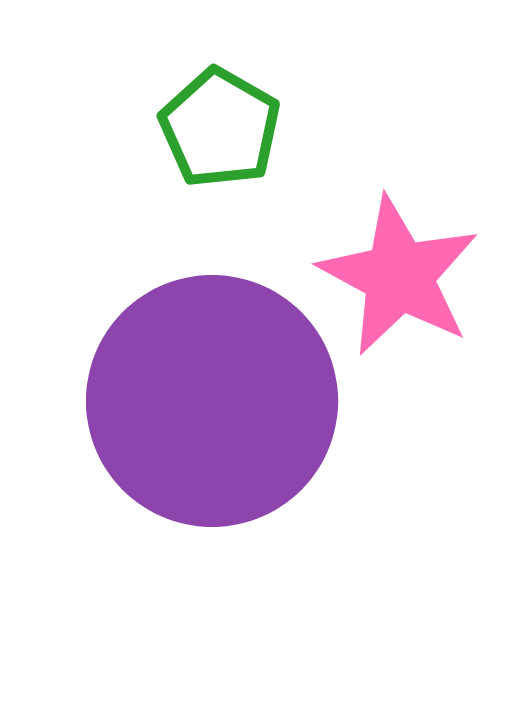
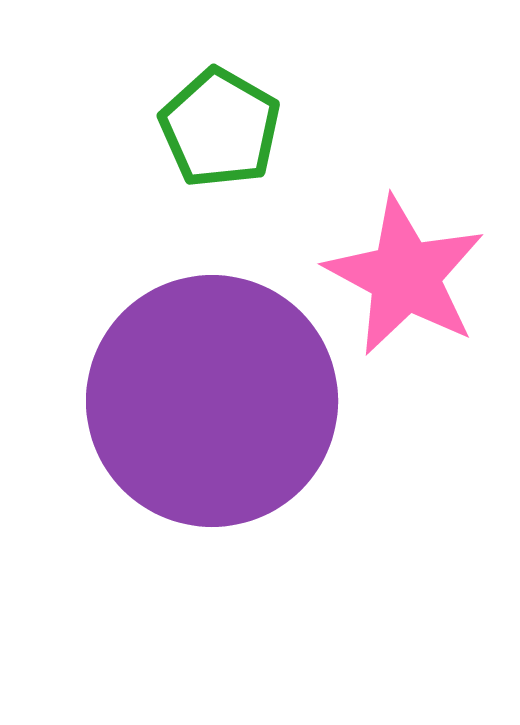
pink star: moved 6 px right
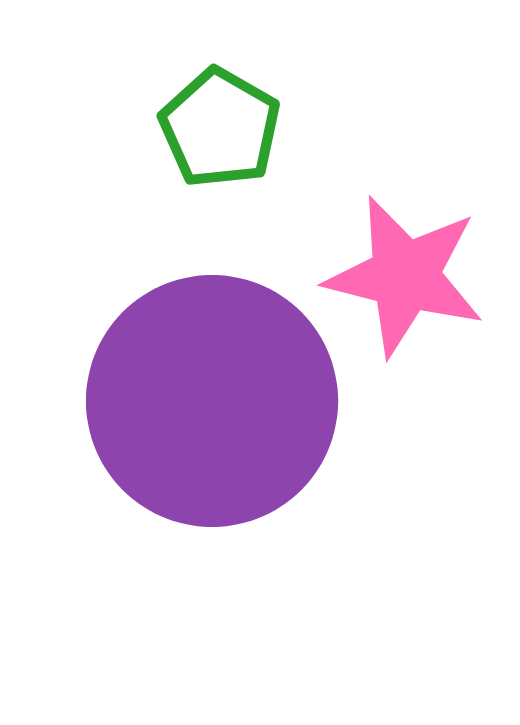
pink star: rotated 14 degrees counterclockwise
